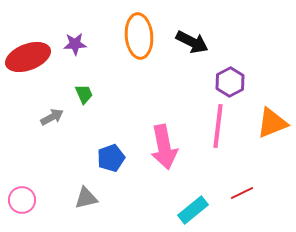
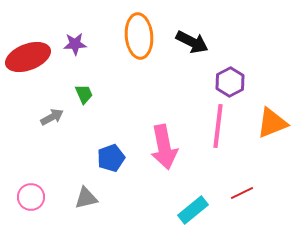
pink circle: moved 9 px right, 3 px up
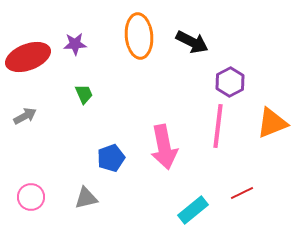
gray arrow: moved 27 px left, 1 px up
